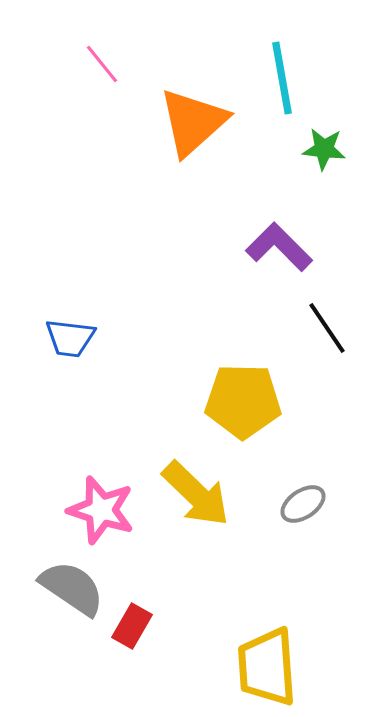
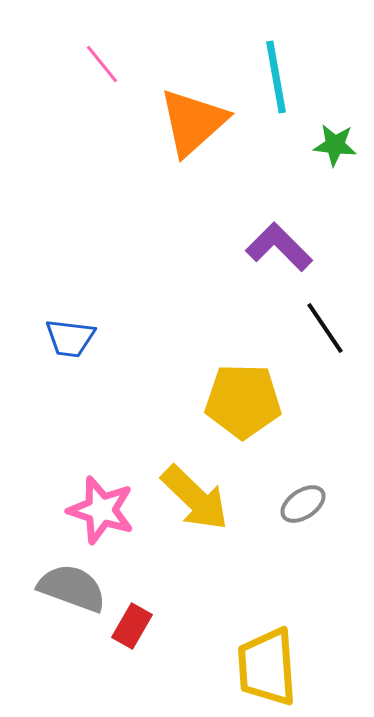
cyan line: moved 6 px left, 1 px up
green star: moved 11 px right, 4 px up
black line: moved 2 px left
yellow arrow: moved 1 px left, 4 px down
gray semicircle: rotated 14 degrees counterclockwise
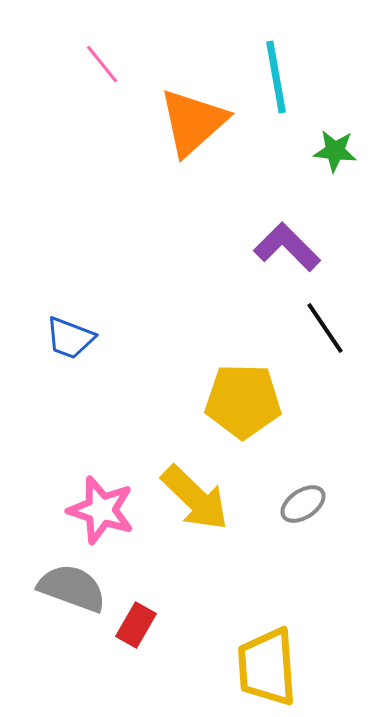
green star: moved 6 px down
purple L-shape: moved 8 px right
blue trapezoid: rotated 14 degrees clockwise
red rectangle: moved 4 px right, 1 px up
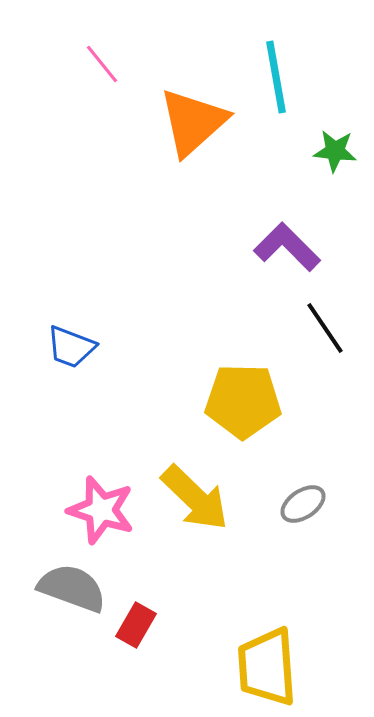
blue trapezoid: moved 1 px right, 9 px down
